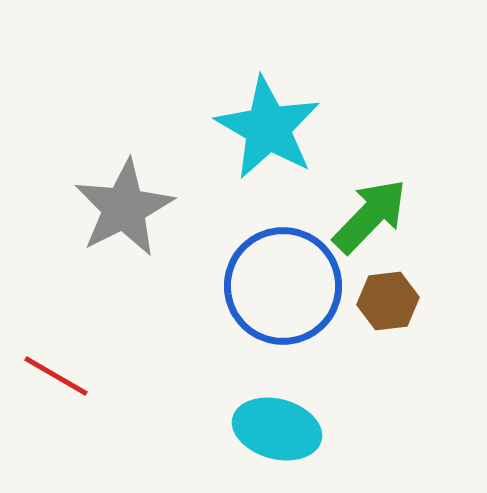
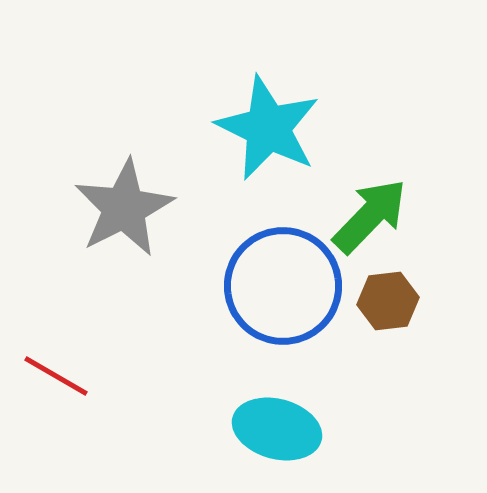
cyan star: rotated 4 degrees counterclockwise
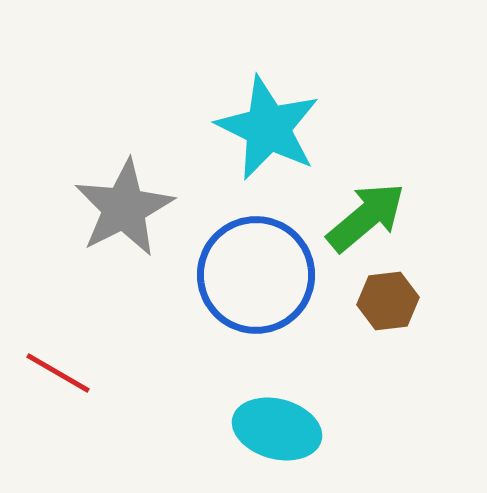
green arrow: moved 4 px left, 1 px down; rotated 6 degrees clockwise
blue circle: moved 27 px left, 11 px up
red line: moved 2 px right, 3 px up
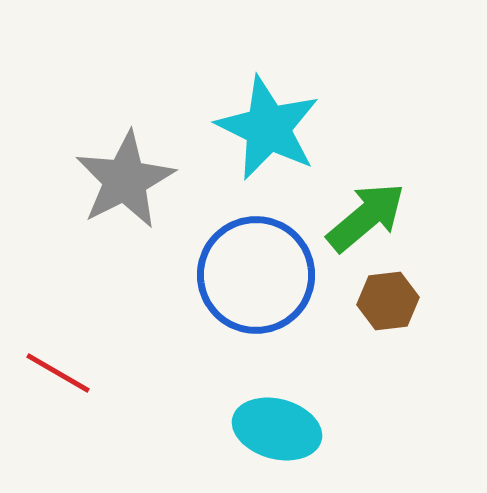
gray star: moved 1 px right, 28 px up
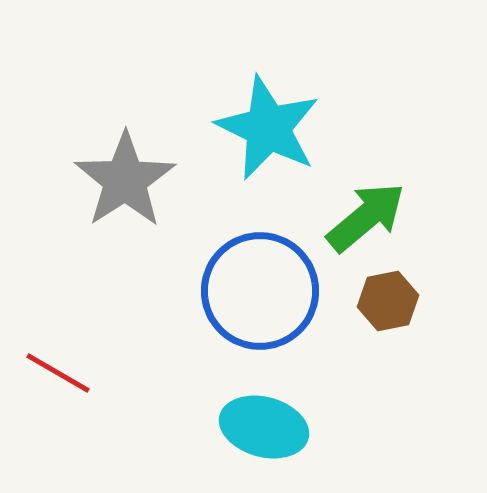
gray star: rotated 6 degrees counterclockwise
blue circle: moved 4 px right, 16 px down
brown hexagon: rotated 4 degrees counterclockwise
cyan ellipse: moved 13 px left, 2 px up
